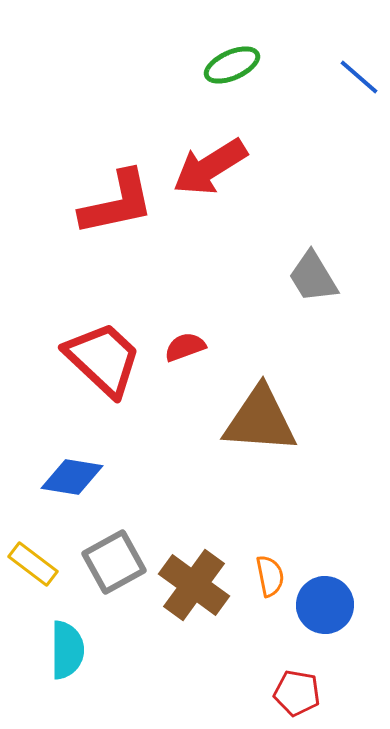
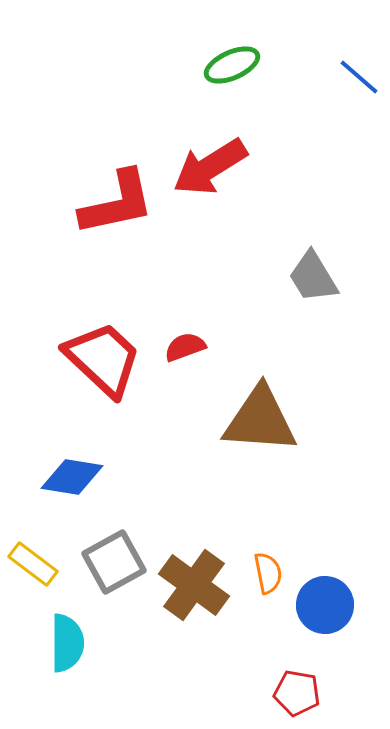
orange semicircle: moved 2 px left, 3 px up
cyan semicircle: moved 7 px up
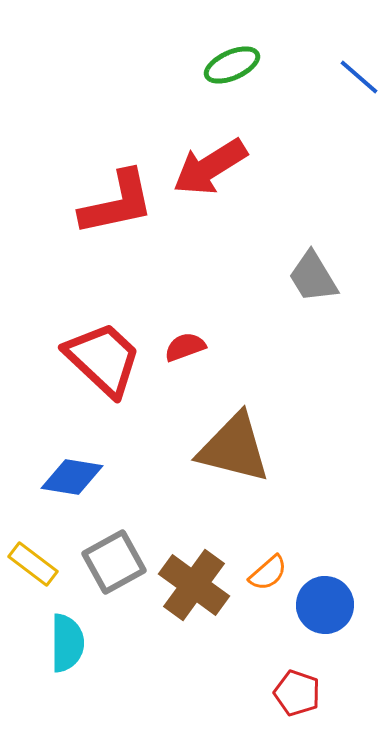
brown triangle: moved 26 px left, 28 px down; rotated 10 degrees clockwise
orange semicircle: rotated 60 degrees clockwise
red pentagon: rotated 9 degrees clockwise
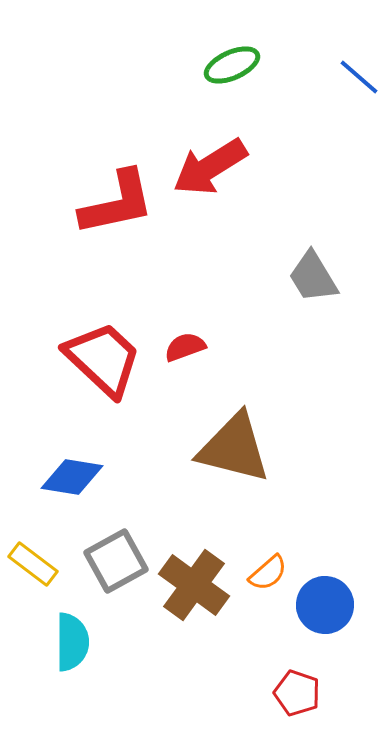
gray square: moved 2 px right, 1 px up
cyan semicircle: moved 5 px right, 1 px up
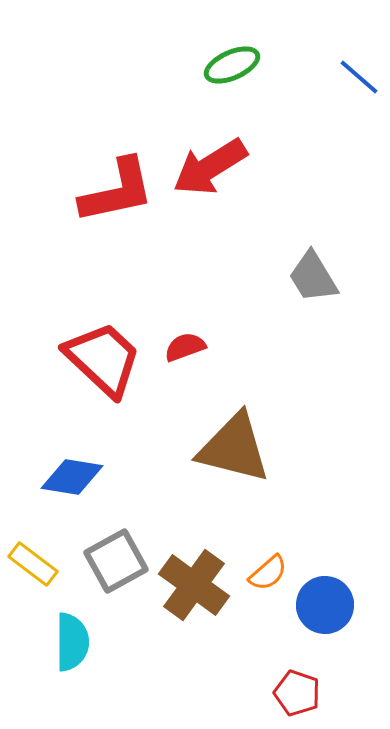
red L-shape: moved 12 px up
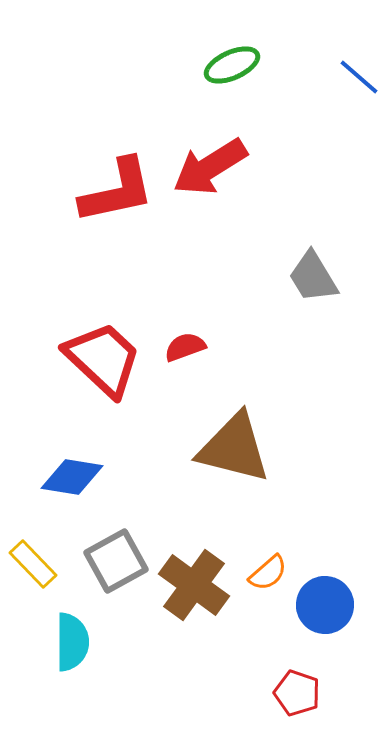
yellow rectangle: rotated 9 degrees clockwise
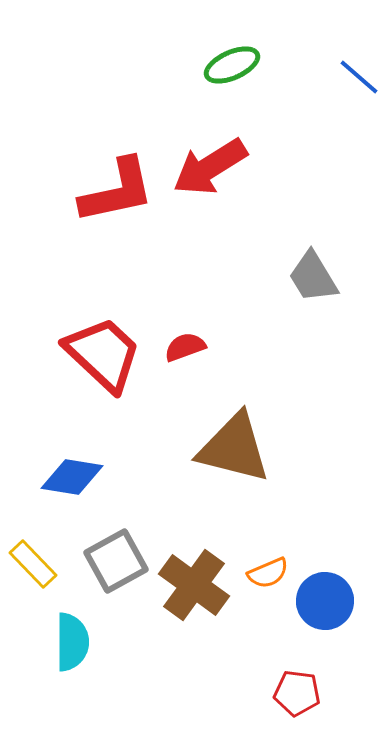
red trapezoid: moved 5 px up
orange semicircle: rotated 18 degrees clockwise
blue circle: moved 4 px up
red pentagon: rotated 12 degrees counterclockwise
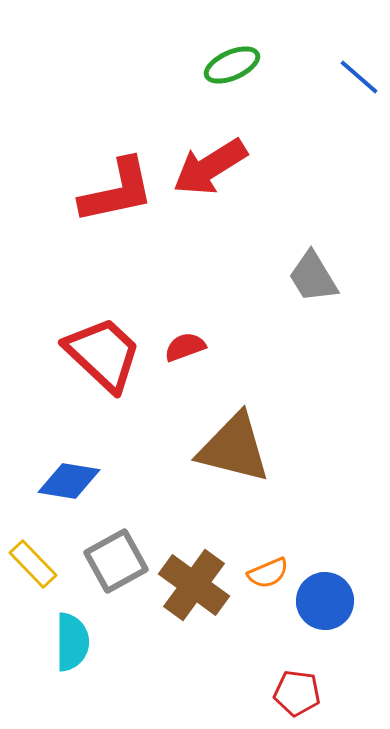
blue diamond: moved 3 px left, 4 px down
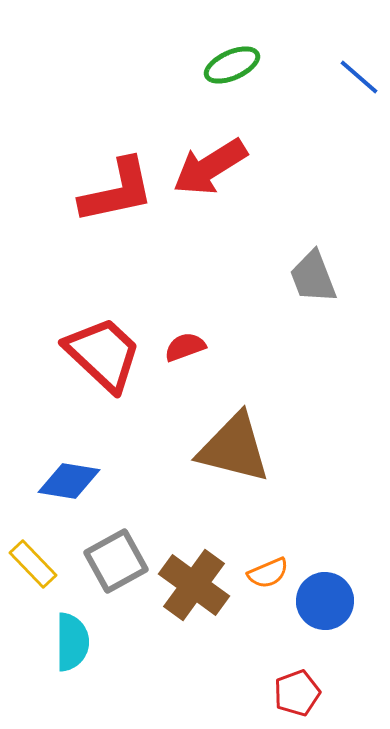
gray trapezoid: rotated 10 degrees clockwise
red pentagon: rotated 27 degrees counterclockwise
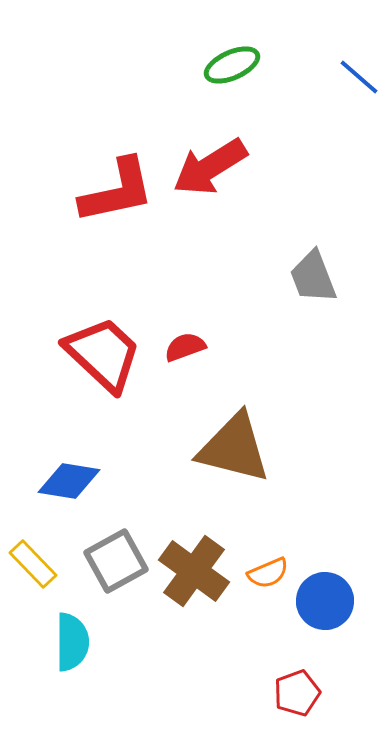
brown cross: moved 14 px up
